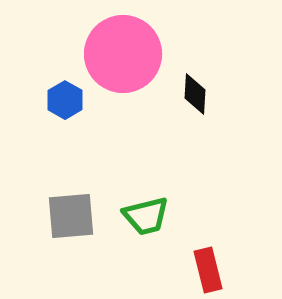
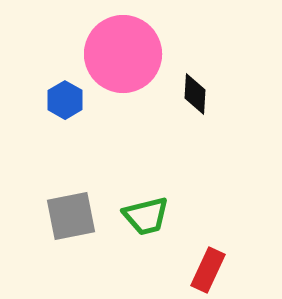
gray square: rotated 6 degrees counterclockwise
red rectangle: rotated 39 degrees clockwise
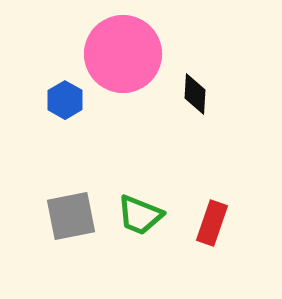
green trapezoid: moved 6 px left, 1 px up; rotated 36 degrees clockwise
red rectangle: moved 4 px right, 47 px up; rotated 6 degrees counterclockwise
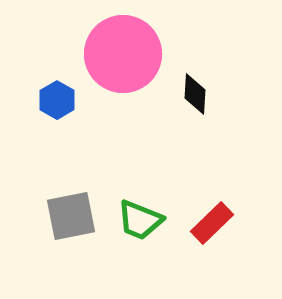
blue hexagon: moved 8 px left
green trapezoid: moved 5 px down
red rectangle: rotated 27 degrees clockwise
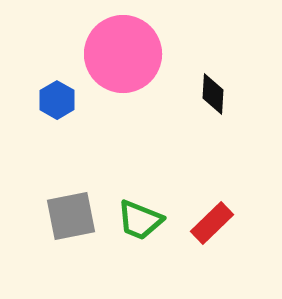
black diamond: moved 18 px right
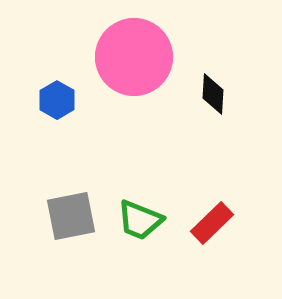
pink circle: moved 11 px right, 3 px down
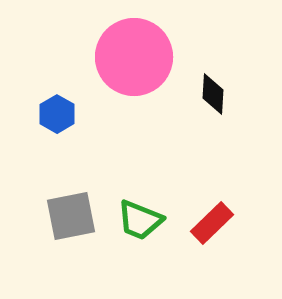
blue hexagon: moved 14 px down
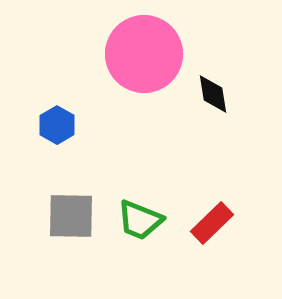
pink circle: moved 10 px right, 3 px up
black diamond: rotated 12 degrees counterclockwise
blue hexagon: moved 11 px down
gray square: rotated 12 degrees clockwise
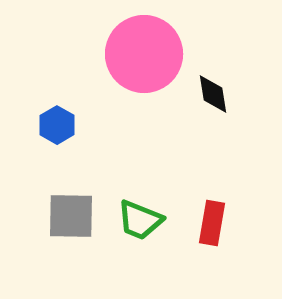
red rectangle: rotated 36 degrees counterclockwise
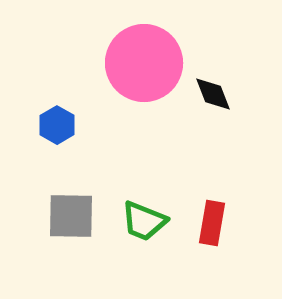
pink circle: moved 9 px down
black diamond: rotated 12 degrees counterclockwise
green trapezoid: moved 4 px right, 1 px down
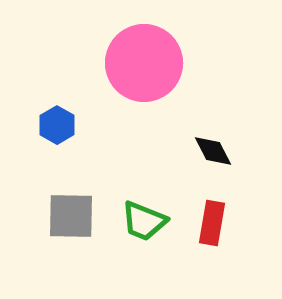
black diamond: moved 57 px down; rotated 6 degrees counterclockwise
